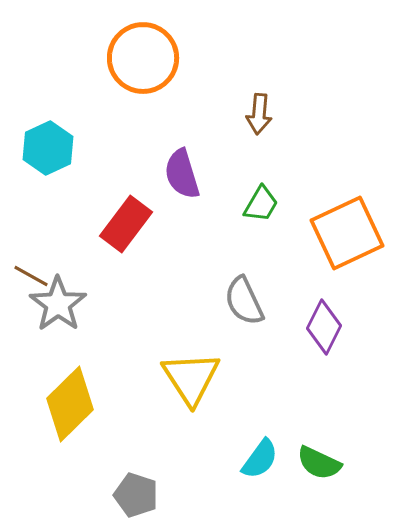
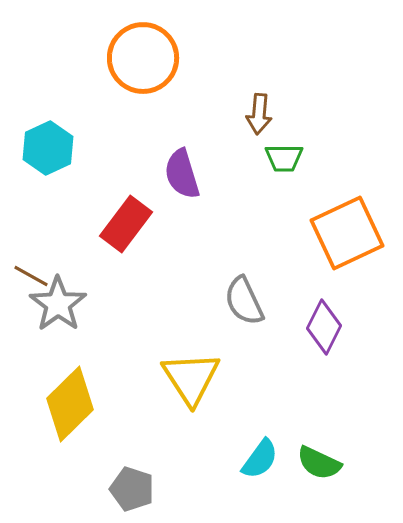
green trapezoid: moved 23 px right, 46 px up; rotated 60 degrees clockwise
gray pentagon: moved 4 px left, 6 px up
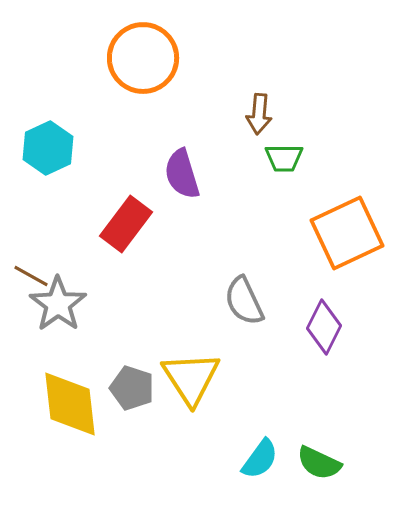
yellow diamond: rotated 52 degrees counterclockwise
gray pentagon: moved 101 px up
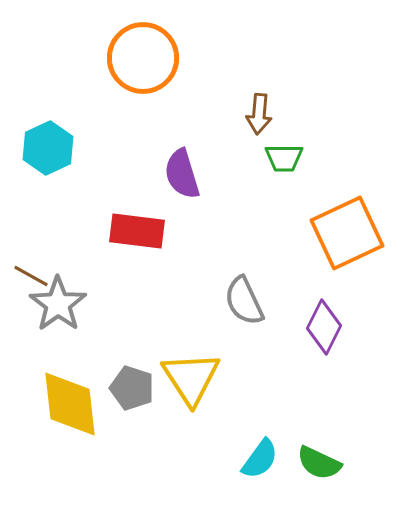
red rectangle: moved 11 px right, 7 px down; rotated 60 degrees clockwise
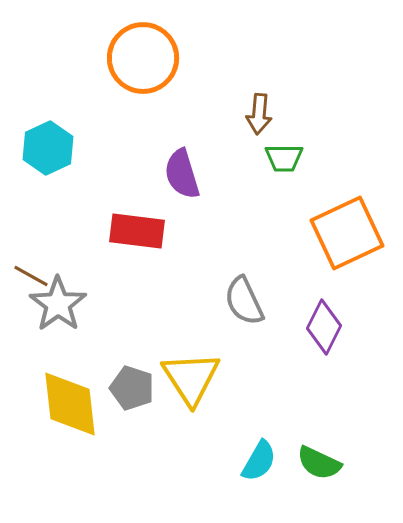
cyan semicircle: moved 1 px left, 2 px down; rotated 6 degrees counterclockwise
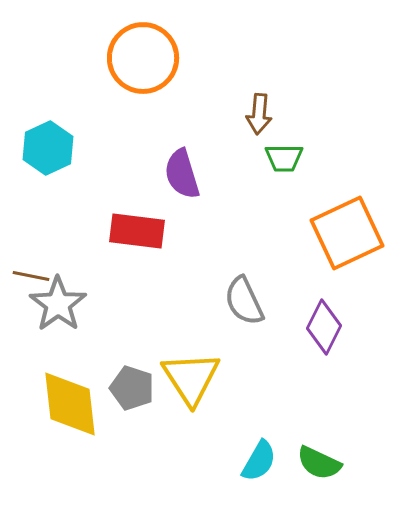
brown line: rotated 18 degrees counterclockwise
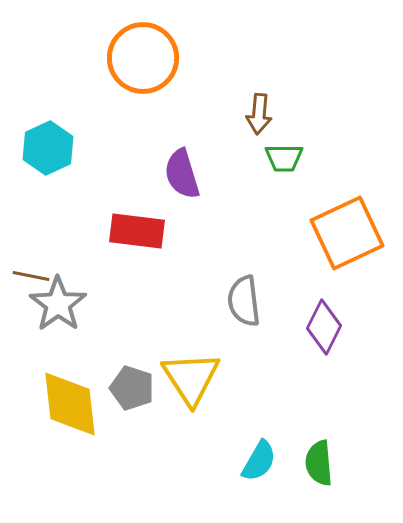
gray semicircle: rotated 18 degrees clockwise
green semicircle: rotated 60 degrees clockwise
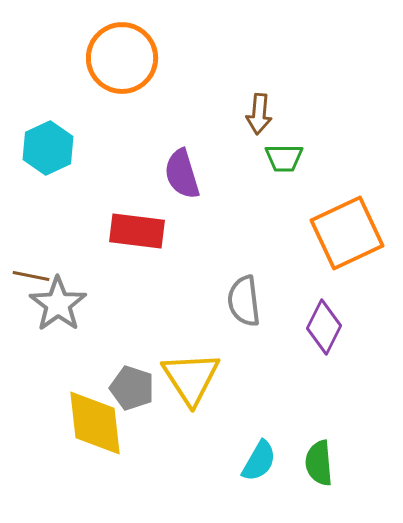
orange circle: moved 21 px left
yellow diamond: moved 25 px right, 19 px down
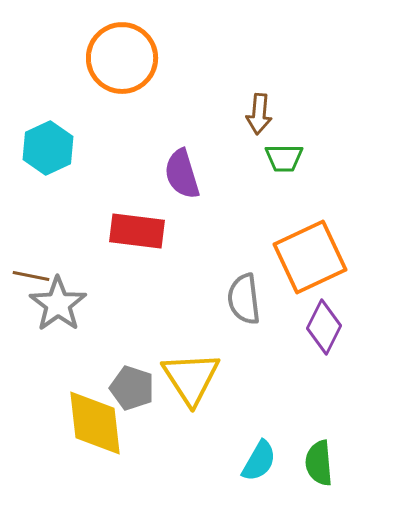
orange square: moved 37 px left, 24 px down
gray semicircle: moved 2 px up
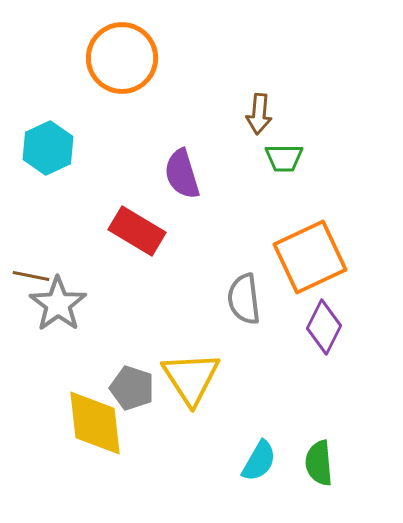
red rectangle: rotated 24 degrees clockwise
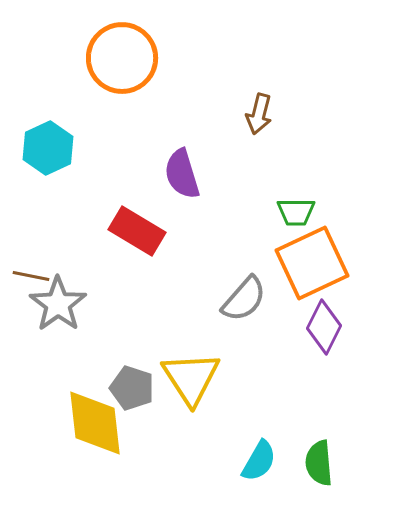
brown arrow: rotated 9 degrees clockwise
green trapezoid: moved 12 px right, 54 px down
orange square: moved 2 px right, 6 px down
gray semicircle: rotated 132 degrees counterclockwise
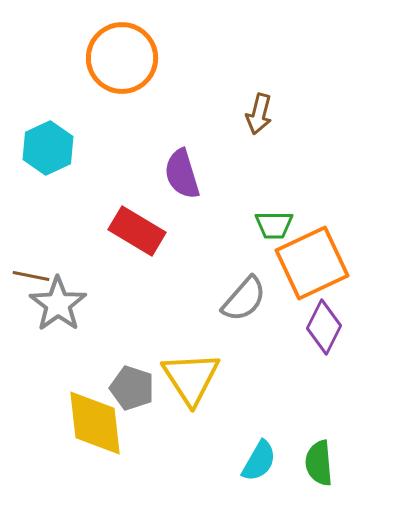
green trapezoid: moved 22 px left, 13 px down
